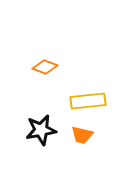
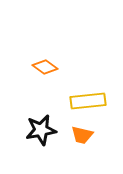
orange diamond: rotated 15 degrees clockwise
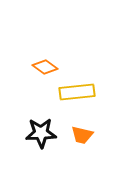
yellow rectangle: moved 11 px left, 9 px up
black star: moved 3 px down; rotated 8 degrees clockwise
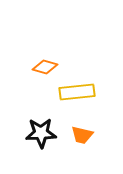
orange diamond: rotated 20 degrees counterclockwise
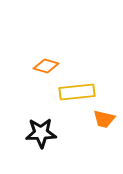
orange diamond: moved 1 px right, 1 px up
orange trapezoid: moved 22 px right, 16 px up
